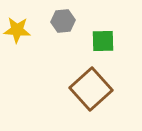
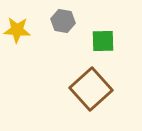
gray hexagon: rotated 15 degrees clockwise
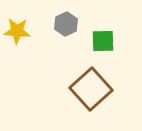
gray hexagon: moved 3 px right, 3 px down; rotated 25 degrees clockwise
yellow star: moved 1 px down
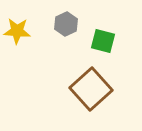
green square: rotated 15 degrees clockwise
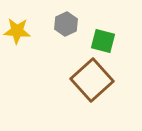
brown square: moved 1 px right, 9 px up
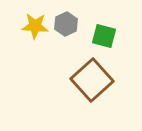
yellow star: moved 18 px right, 5 px up
green square: moved 1 px right, 5 px up
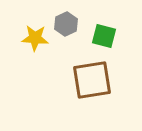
yellow star: moved 12 px down
brown square: rotated 33 degrees clockwise
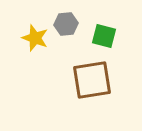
gray hexagon: rotated 20 degrees clockwise
yellow star: rotated 16 degrees clockwise
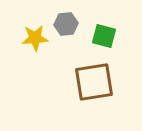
yellow star: rotated 24 degrees counterclockwise
brown square: moved 2 px right, 2 px down
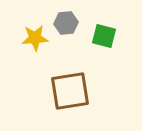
gray hexagon: moved 1 px up
brown square: moved 24 px left, 9 px down
